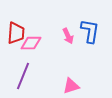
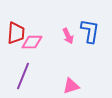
pink diamond: moved 1 px right, 1 px up
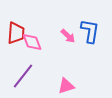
pink arrow: rotated 21 degrees counterclockwise
pink diamond: rotated 70 degrees clockwise
purple line: rotated 16 degrees clockwise
pink triangle: moved 5 px left
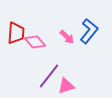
blue L-shape: moved 1 px left; rotated 30 degrees clockwise
pink arrow: moved 1 px left, 1 px down
pink diamond: moved 3 px right; rotated 20 degrees counterclockwise
purple line: moved 26 px right
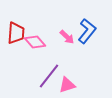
blue L-shape: moved 2 px left
pink triangle: moved 1 px right, 1 px up
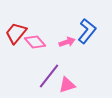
red trapezoid: rotated 145 degrees counterclockwise
pink arrow: moved 5 px down; rotated 63 degrees counterclockwise
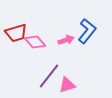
red trapezoid: rotated 145 degrees counterclockwise
pink arrow: moved 1 px left, 2 px up
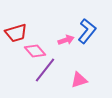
pink diamond: moved 9 px down
purple line: moved 4 px left, 6 px up
pink triangle: moved 12 px right, 5 px up
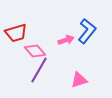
purple line: moved 6 px left; rotated 8 degrees counterclockwise
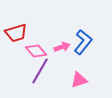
blue L-shape: moved 4 px left, 11 px down
pink arrow: moved 4 px left, 7 px down
pink diamond: moved 1 px right
purple line: moved 1 px right, 1 px down
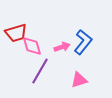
pink diamond: moved 4 px left, 5 px up; rotated 25 degrees clockwise
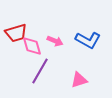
blue L-shape: moved 5 px right, 2 px up; rotated 80 degrees clockwise
pink arrow: moved 7 px left, 6 px up; rotated 42 degrees clockwise
